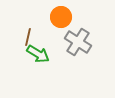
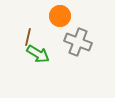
orange circle: moved 1 px left, 1 px up
gray cross: rotated 12 degrees counterclockwise
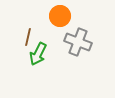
green arrow: rotated 85 degrees clockwise
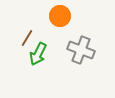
brown line: moved 1 px left, 1 px down; rotated 18 degrees clockwise
gray cross: moved 3 px right, 8 px down
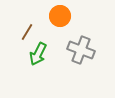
brown line: moved 6 px up
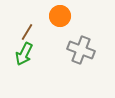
green arrow: moved 14 px left
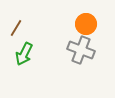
orange circle: moved 26 px right, 8 px down
brown line: moved 11 px left, 4 px up
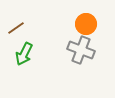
brown line: rotated 24 degrees clockwise
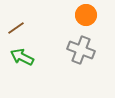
orange circle: moved 9 px up
green arrow: moved 2 px left, 3 px down; rotated 90 degrees clockwise
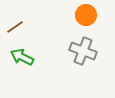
brown line: moved 1 px left, 1 px up
gray cross: moved 2 px right, 1 px down
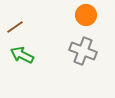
green arrow: moved 2 px up
